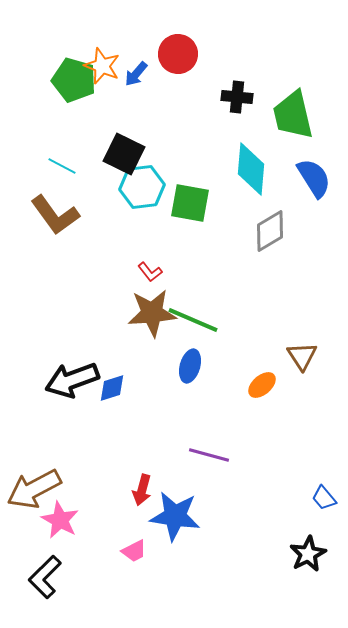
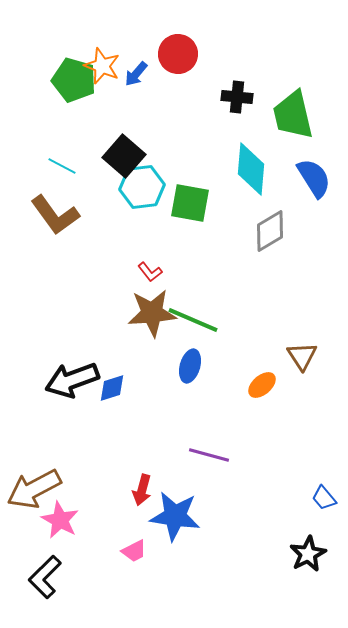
black square: moved 2 px down; rotated 15 degrees clockwise
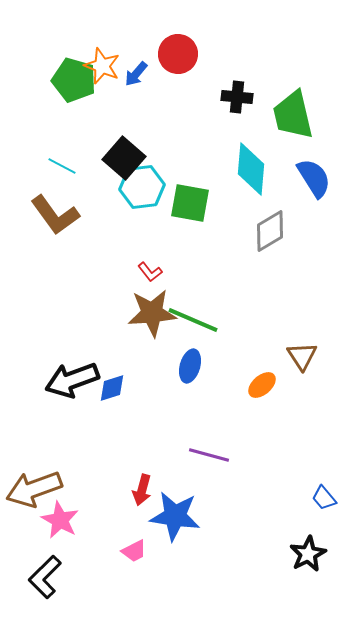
black square: moved 2 px down
brown arrow: rotated 8 degrees clockwise
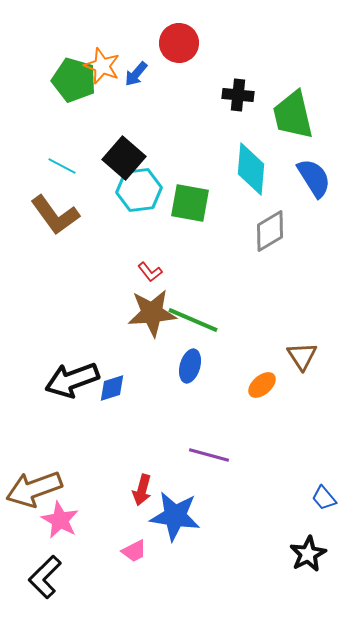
red circle: moved 1 px right, 11 px up
black cross: moved 1 px right, 2 px up
cyan hexagon: moved 3 px left, 3 px down
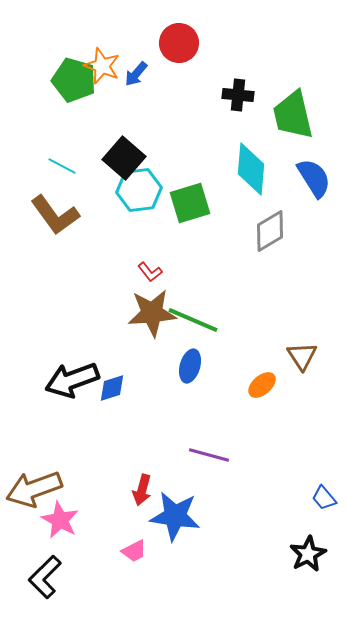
green square: rotated 27 degrees counterclockwise
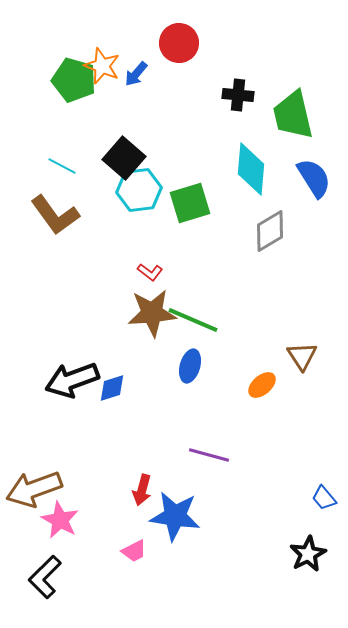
red L-shape: rotated 15 degrees counterclockwise
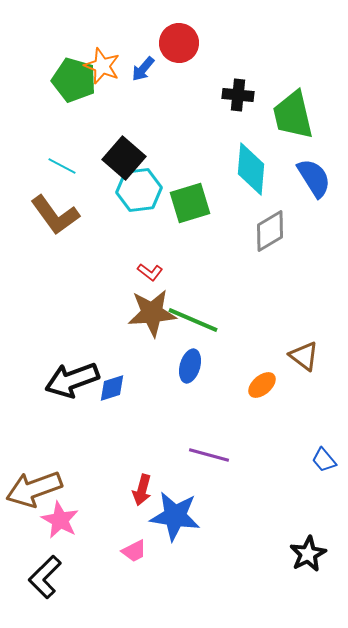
blue arrow: moved 7 px right, 5 px up
brown triangle: moved 2 px right; rotated 20 degrees counterclockwise
blue trapezoid: moved 38 px up
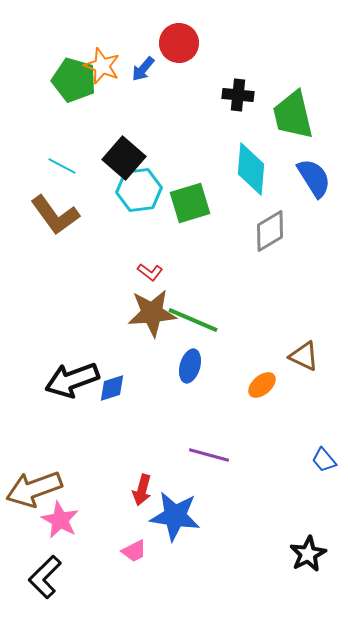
brown triangle: rotated 12 degrees counterclockwise
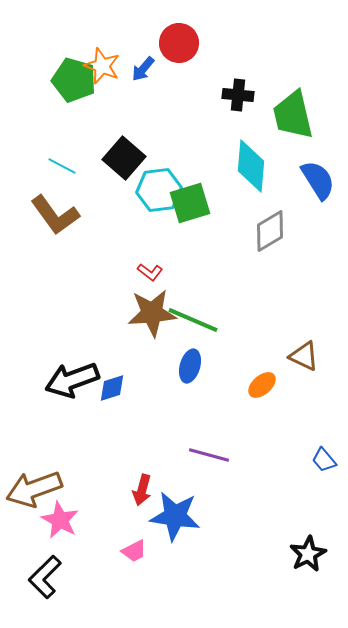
cyan diamond: moved 3 px up
blue semicircle: moved 4 px right, 2 px down
cyan hexagon: moved 20 px right
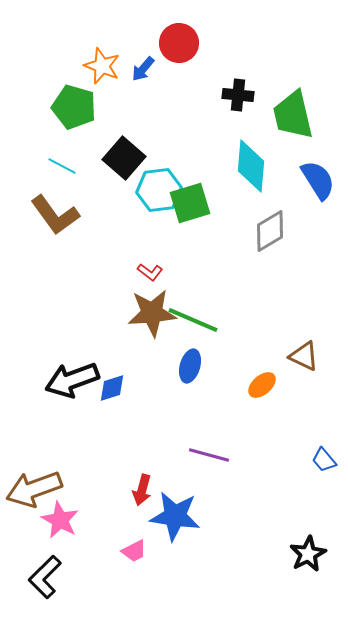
green pentagon: moved 27 px down
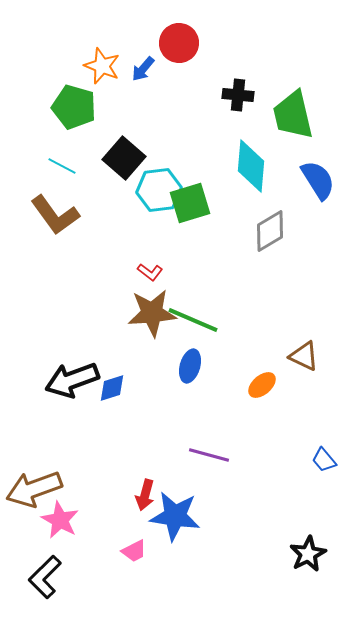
red arrow: moved 3 px right, 5 px down
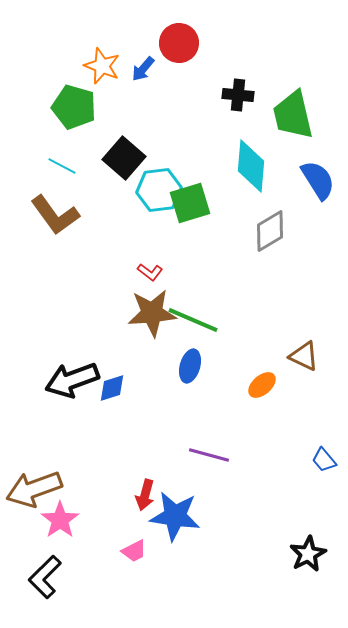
pink star: rotated 9 degrees clockwise
